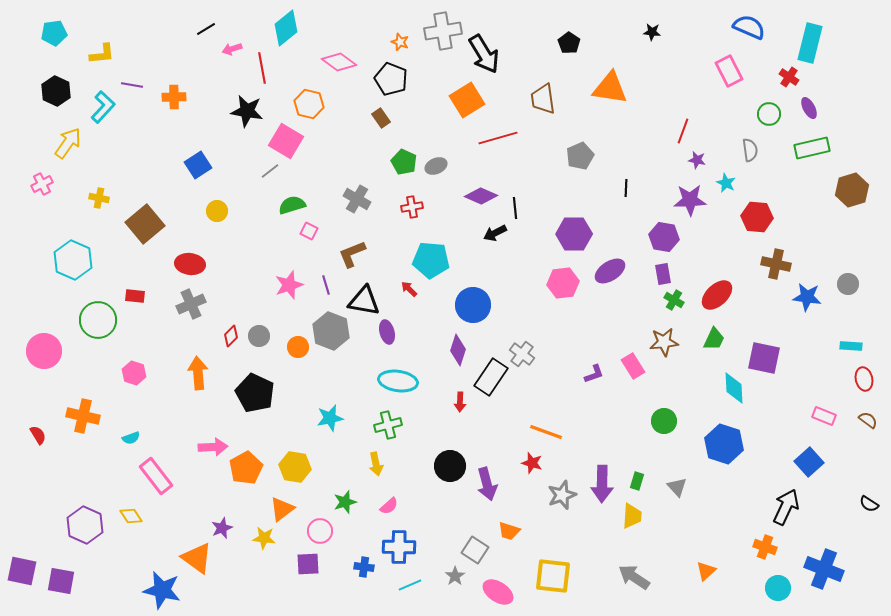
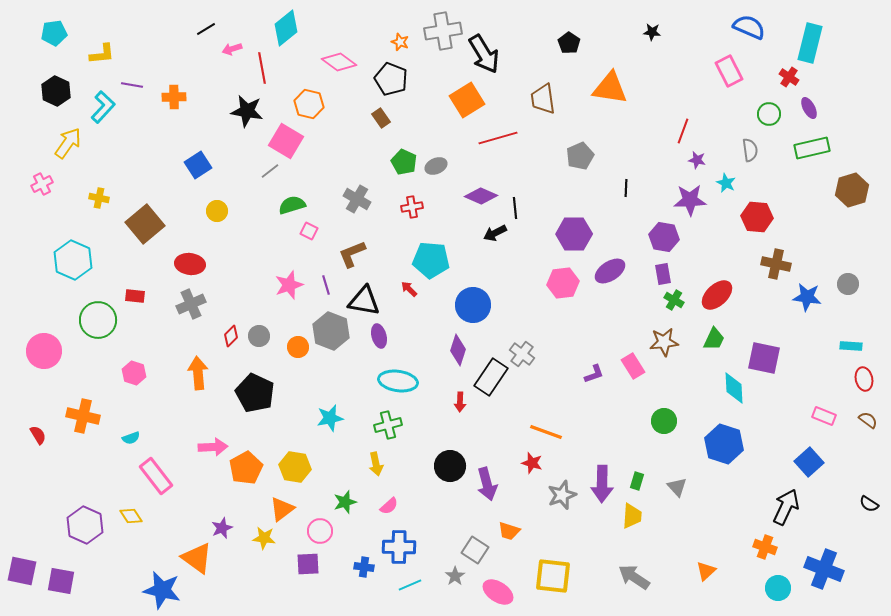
purple ellipse at (387, 332): moved 8 px left, 4 px down
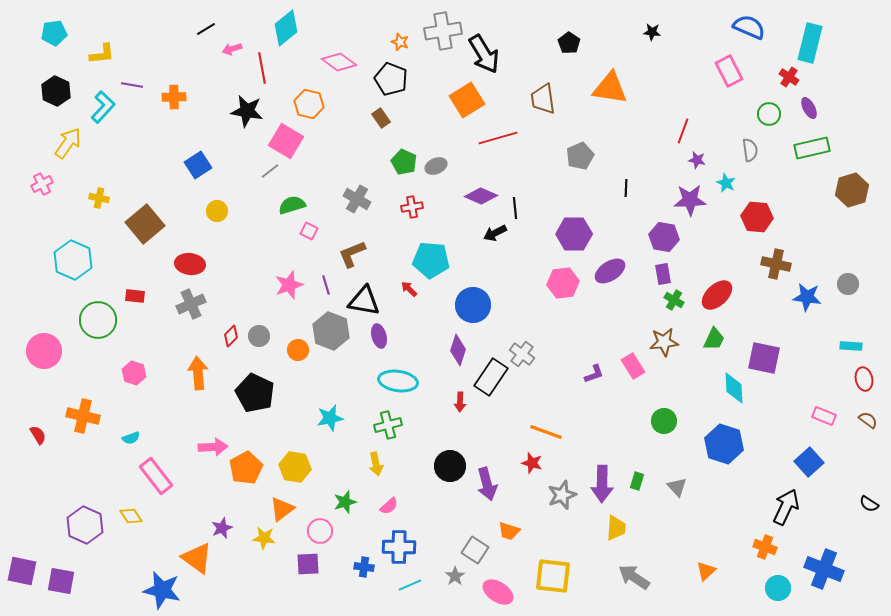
orange circle at (298, 347): moved 3 px down
yellow trapezoid at (632, 516): moved 16 px left, 12 px down
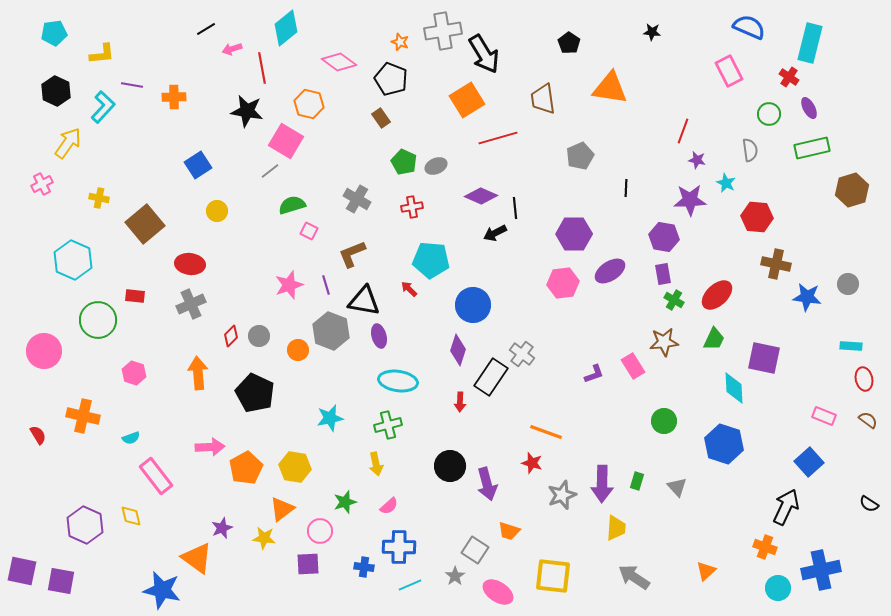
pink arrow at (213, 447): moved 3 px left
yellow diamond at (131, 516): rotated 20 degrees clockwise
blue cross at (824, 569): moved 3 px left, 1 px down; rotated 33 degrees counterclockwise
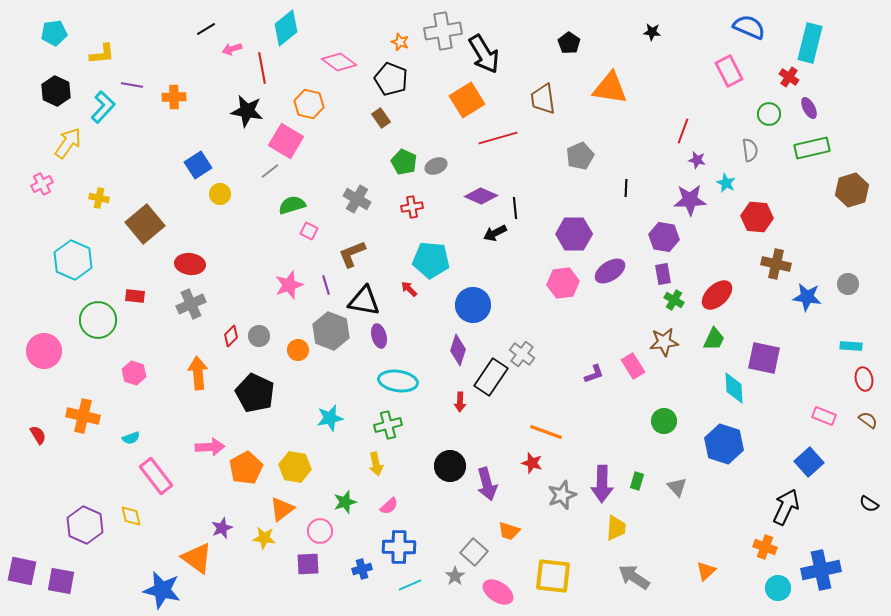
yellow circle at (217, 211): moved 3 px right, 17 px up
gray square at (475, 550): moved 1 px left, 2 px down; rotated 8 degrees clockwise
blue cross at (364, 567): moved 2 px left, 2 px down; rotated 24 degrees counterclockwise
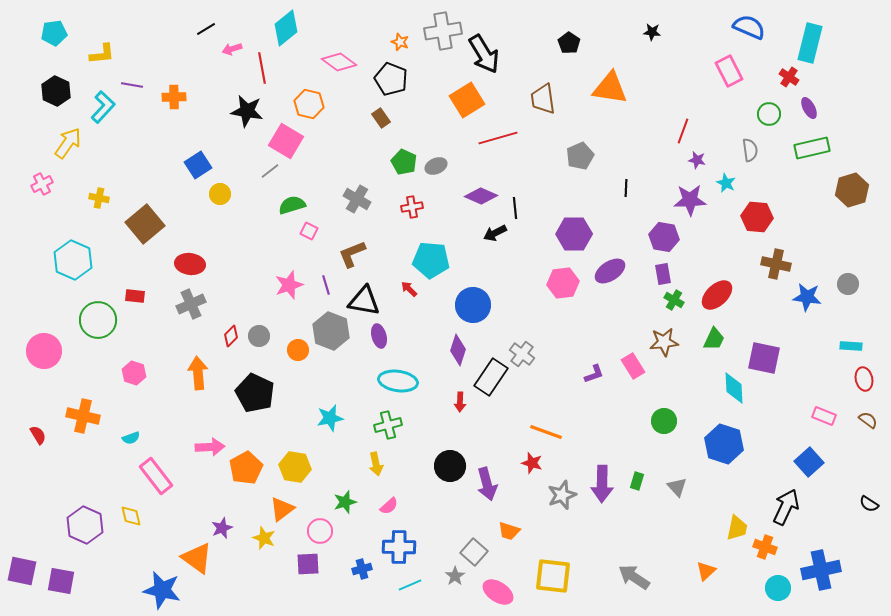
yellow trapezoid at (616, 528): moved 121 px right; rotated 8 degrees clockwise
yellow star at (264, 538): rotated 15 degrees clockwise
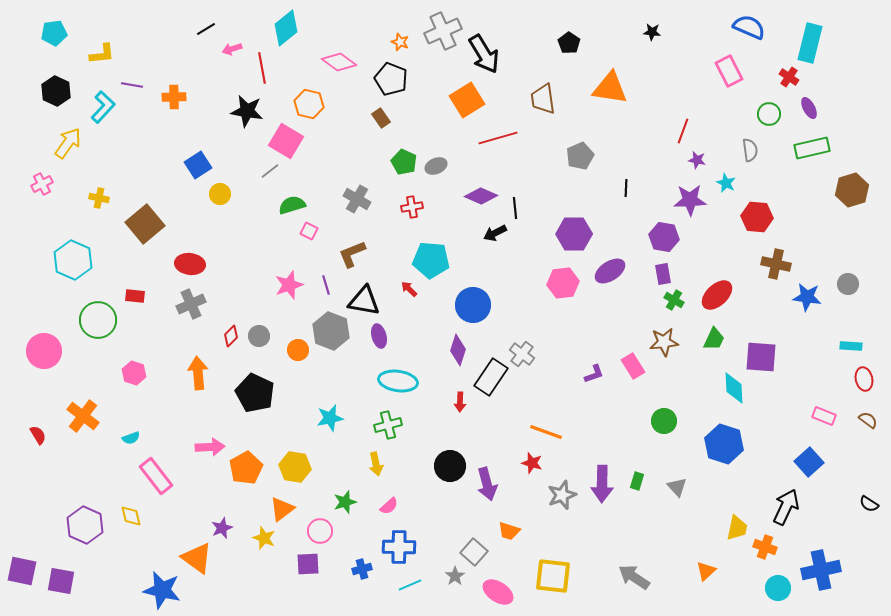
gray cross at (443, 31): rotated 15 degrees counterclockwise
purple square at (764, 358): moved 3 px left, 1 px up; rotated 8 degrees counterclockwise
orange cross at (83, 416): rotated 24 degrees clockwise
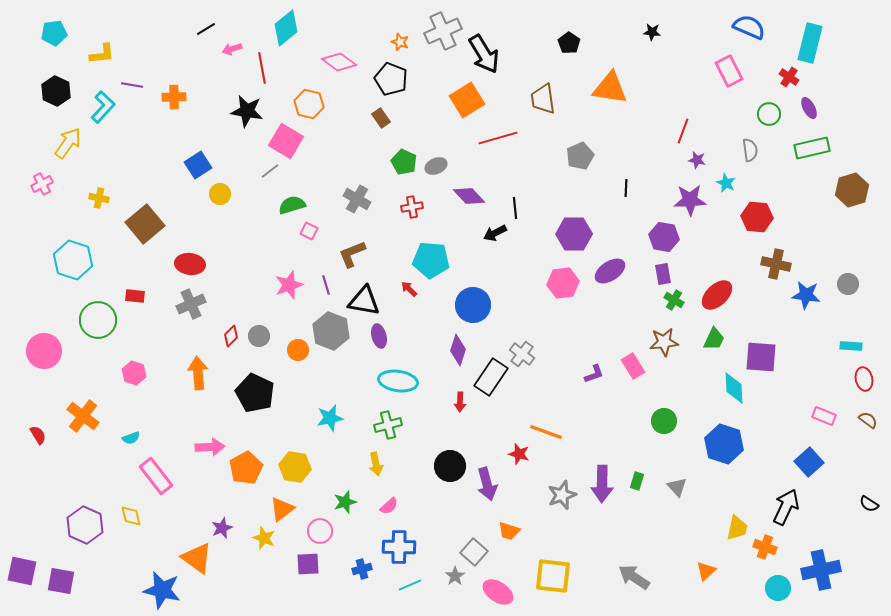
purple diamond at (481, 196): moved 12 px left; rotated 24 degrees clockwise
cyan hexagon at (73, 260): rotated 6 degrees counterclockwise
blue star at (807, 297): moved 1 px left, 2 px up
red star at (532, 463): moved 13 px left, 9 px up
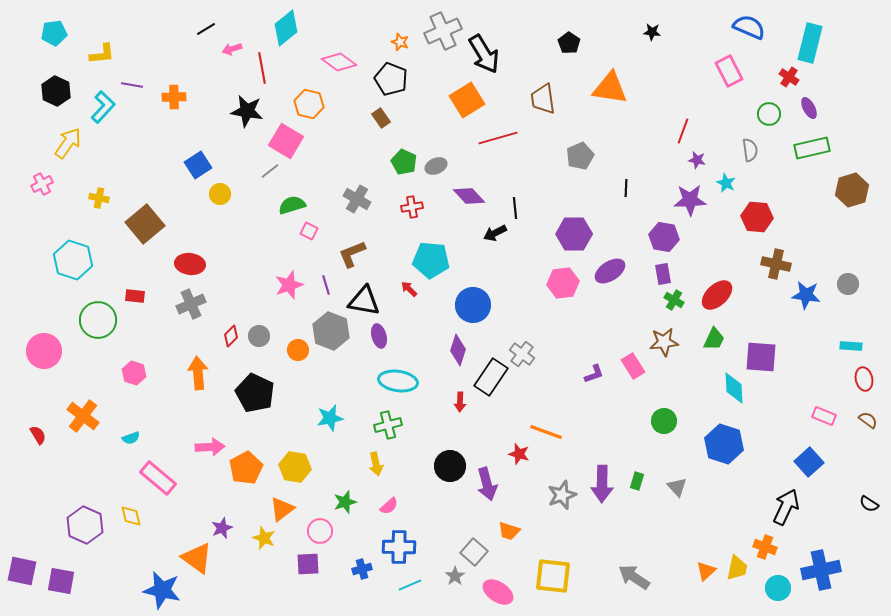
pink rectangle at (156, 476): moved 2 px right, 2 px down; rotated 12 degrees counterclockwise
yellow trapezoid at (737, 528): moved 40 px down
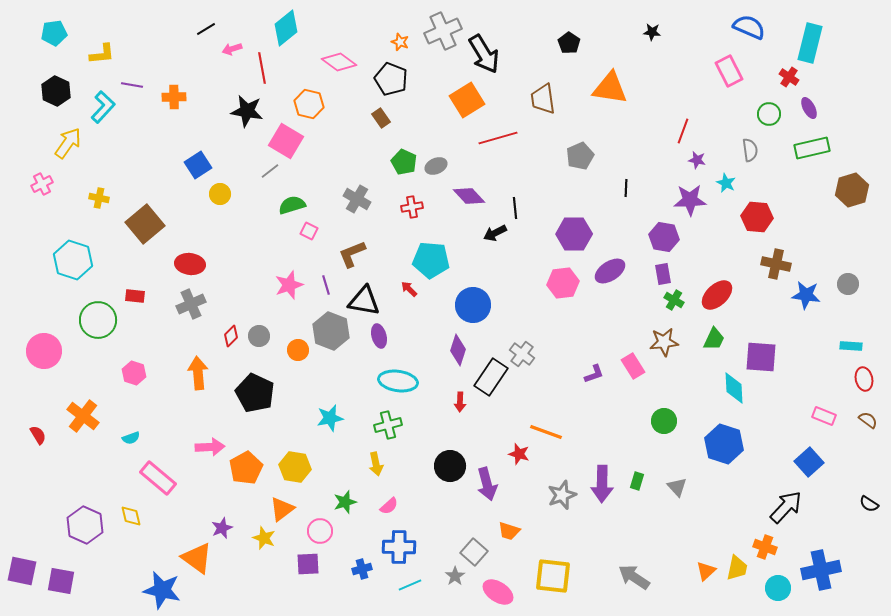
black arrow at (786, 507): rotated 18 degrees clockwise
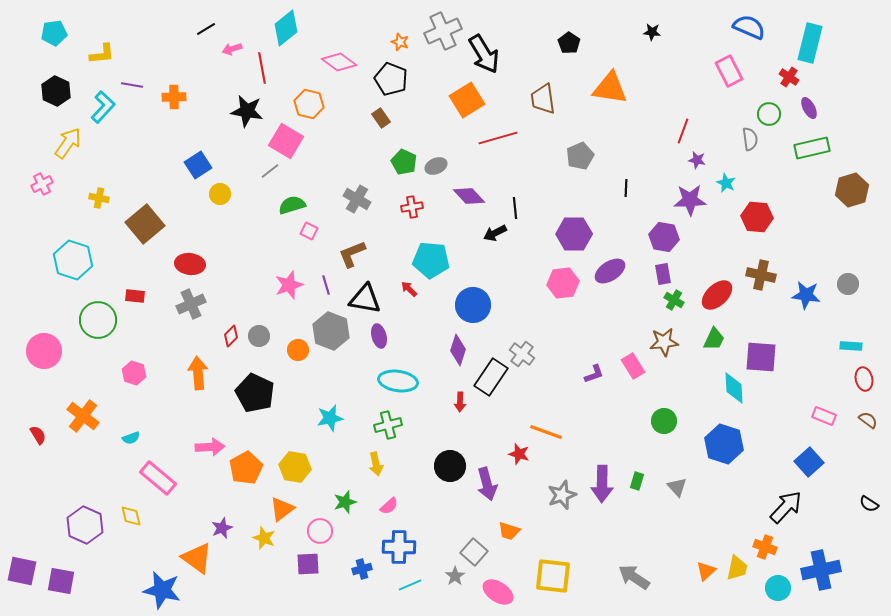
gray semicircle at (750, 150): moved 11 px up
brown cross at (776, 264): moved 15 px left, 11 px down
black triangle at (364, 301): moved 1 px right, 2 px up
